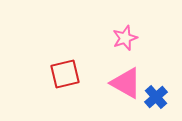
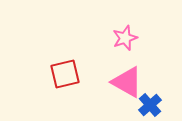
pink triangle: moved 1 px right, 1 px up
blue cross: moved 6 px left, 8 px down
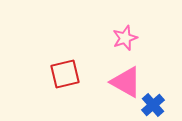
pink triangle: moved 1 px left
blue cross: moved 3 px right
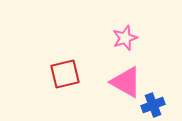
blue cross: rotated 20 degrees clockwise
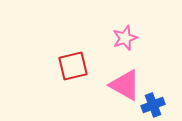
red square: moved 8 px right, 8 px up
pink triangle: moved 1 px left, 3 px down
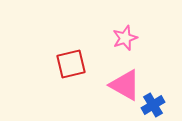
red square: moved 2 px left, 2 px up
blue cross: rotated 10 degrees counterclockwise
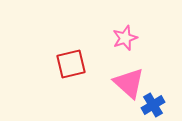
pink triangle: moved 4 px right, 2 px up; rotated 12 degrees clockwise
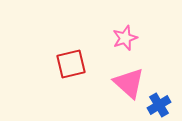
blue cross: moved 6 px right
